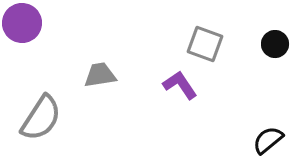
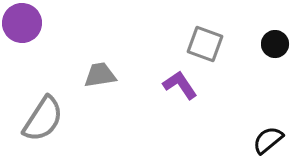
gray semicircle: moved 2 px right, 1 px down
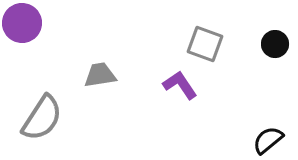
gray semicircle: moved 1 px left, 1 px up
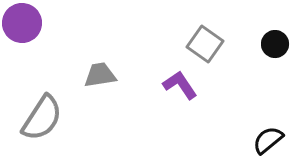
gray square: rotated 15 degrees clockwise
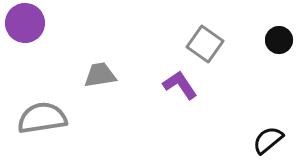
purple circle: moved 3 px right
black circle: moved 4 px right, 4 px up
gray semicircle: rotated 132 degrees counterclockwise
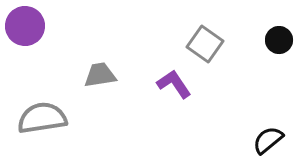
purple circle: moved 3 px down
purple L-shape: moved 6 px left, 1 px up
